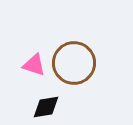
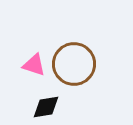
brown circle: moved 1 px down
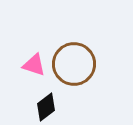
black diamond: rotated 28 degrees counterclockwise
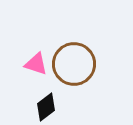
pink triangle: moved 2 px right, 1 px up
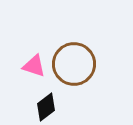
pink triangle: moved 2 px left, 2 px down
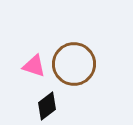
black diamond: moved 1 px right, 1 px up
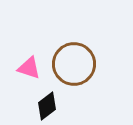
pink triangle: moved 5 px left, 2 px down
